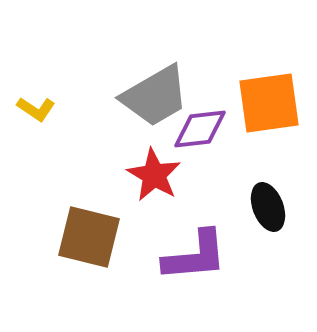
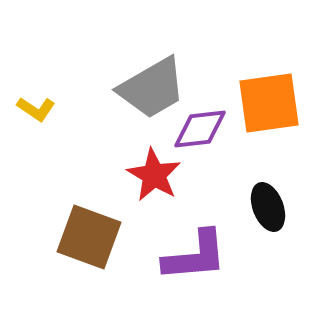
gray trapezoid: moved 3 px left, 8 px up
brown square: rotated 6 degrees clockwise
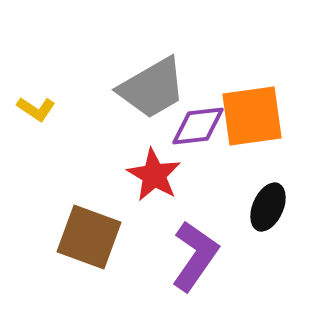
orange square: moved 17 px left, 13 px down
purple diamond: moved 2 px left, 3 px up
black ellipse: rotated 45 degrees clockwise
purple L-shape: rotated 50 degrees counterclockwise
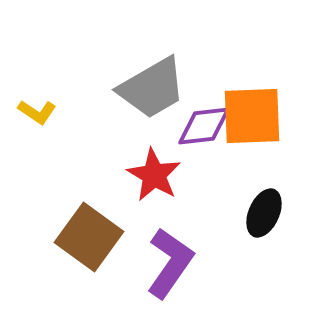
yellow L-shape: moved 1 px right, 3 px down
orange square: rotated 6 degrees clockwise
purple diamond: moved 6 px right
black ellipse: moved 4 px left, 6 px down
brown square: rotated 16 degrees clockwise
purple L-shape: moved 25 px left, 7 px down
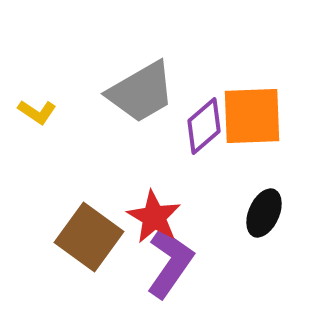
gray trapezoid: moved 11 px left, 4 px down
purple diamond: rotated 34 degrees counterclockwise
red star: moved 42 px down
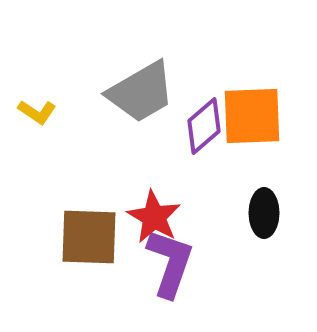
black ellipse: rotated 24 degrees counterclockwise
brown square: rotated 34 degrees counterclockwise
purple L-shape: rotated 16 degrees counterclockwise
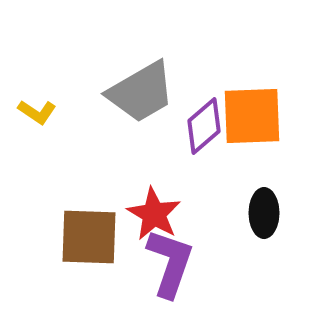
red star: moved 3 px up
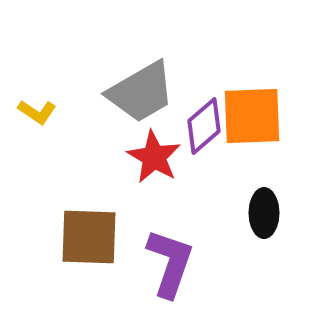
red star: moved 57 px up
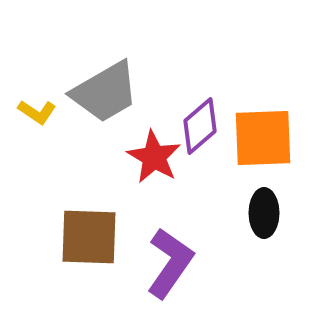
gray trapezoid: moved 36 px left
orange square: moved 11 px right, 22 px down
purple diamond: moved 4 px left
purple L-shape: rotated 16 degrees clockwise
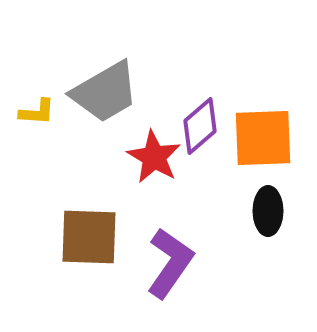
yellow L-shape: rotated 30 degrees counterclockwise
black ellipse: moved 4 px right, 2 px up
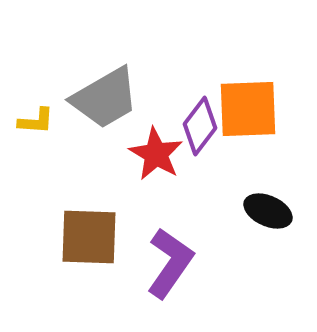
gray trapezoid: moved 6 px down
yellow L-shape: moved 1 px left, 9 px down
purple diamond: rotated 12 degrees counterclockwise
orange square: moved 15 px left, 29 px up
red star: moved 2 px right, 3 px up
black ellipse: rotated 66 degrees counterclockwise
